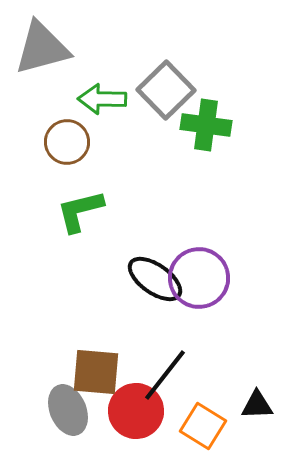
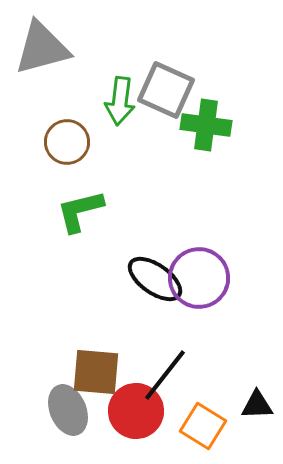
gray square: rotated 22 degrees counterclockwise
green arrow: moved 18 px right, 2 px down; rotated 84 degrees counterclockwise
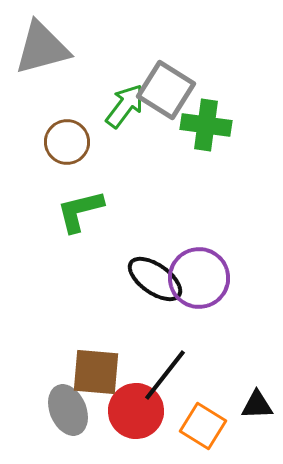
gray square: rotated 8 degrees clockwise
green arrow: moved 5 px right, 5 px down; rotated 150 degrees counterclockwise
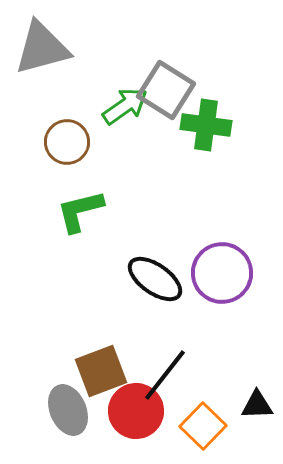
green arrow: rotated 18 degrees clockwise
purple circle: moved 23 px right, 5 px up
brown square: moved 5 px right, 1 px up; rotated 26 degrees counterclockwise
orange square: rotated 12 degrees clockwise
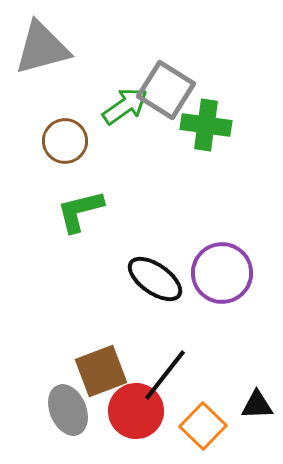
brown circle: moved 2 px left, 1 px up
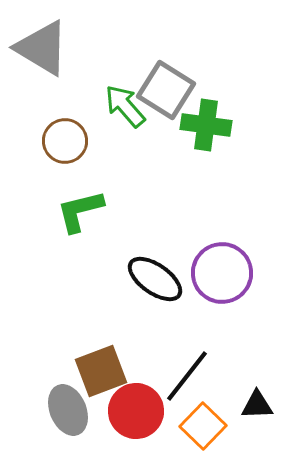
gray triangle: rotated 46 degrees clockwise
green arrow: rotated 96 degrees counterclockwise
black line: moved 22 px right, 1 px down
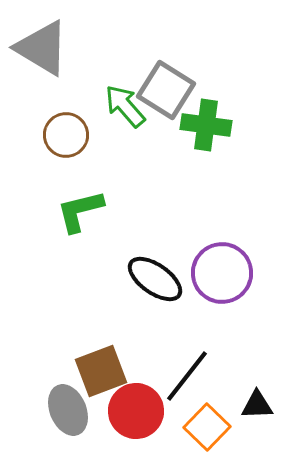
brown circle: moved 1 px right, 6 px up
orange square: moved 4 px right, 1 px down
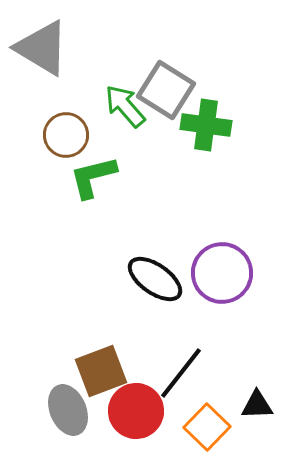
green L-shape: moved 13 px right, 34 px up
black line: moved 6 px left, 3 px up
